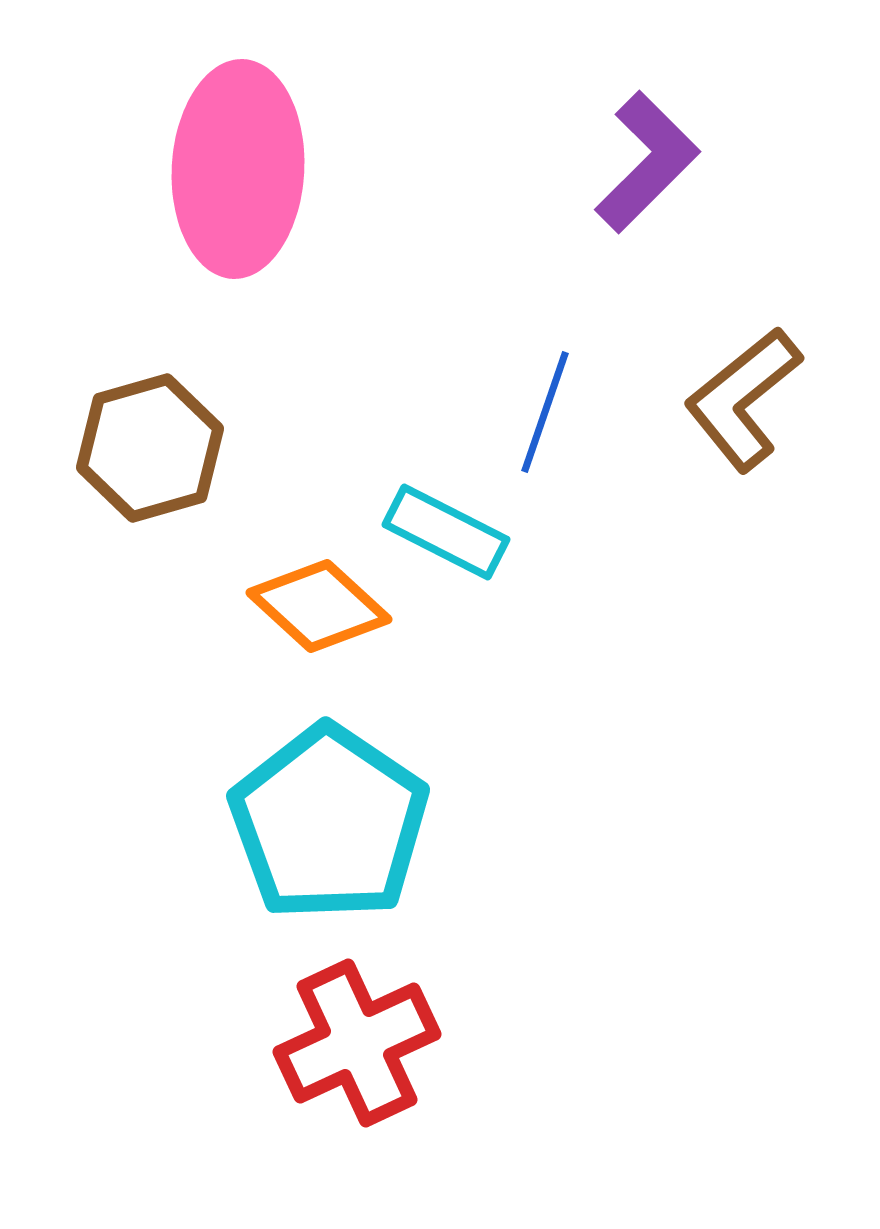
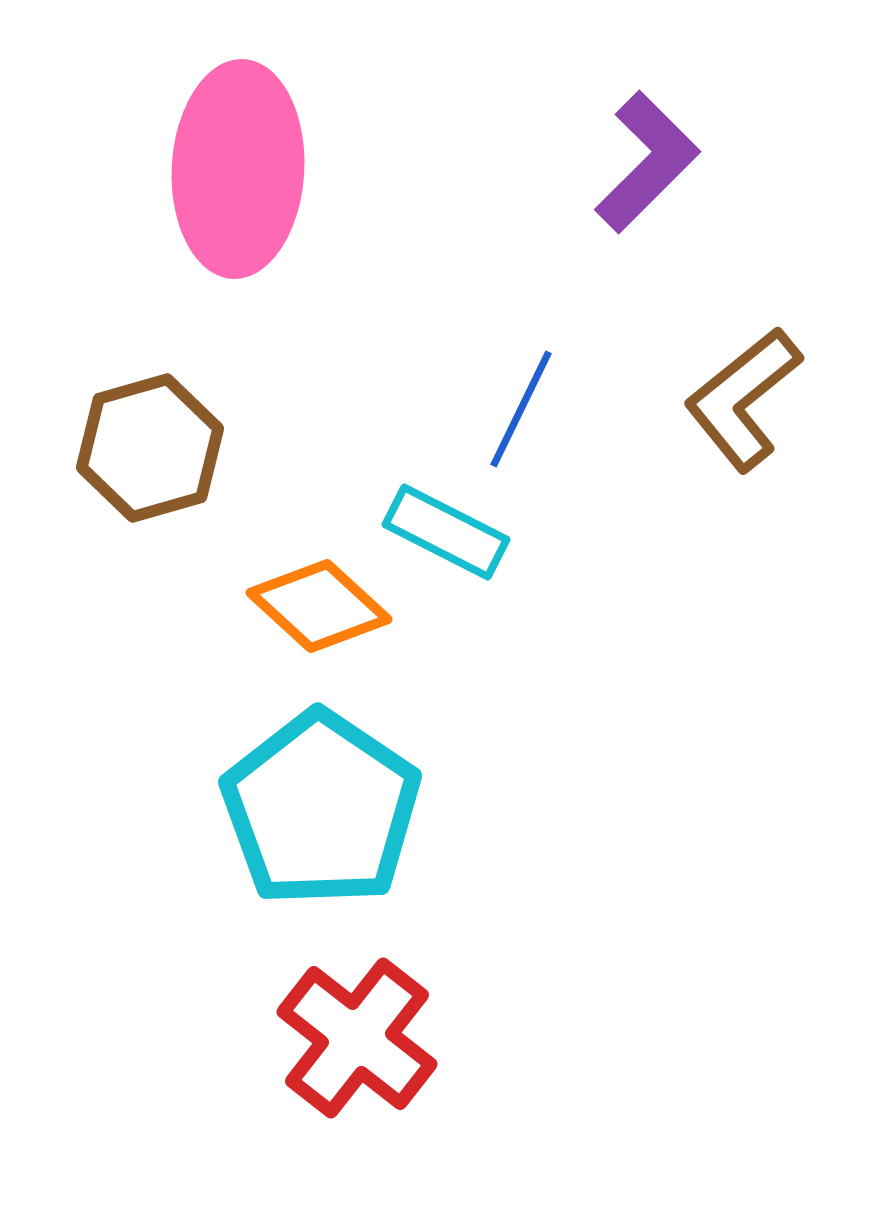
blue line: moved 24 px left, 3 px up; rotated 7 degrees clockwise
cyan pentagon: moved 8 px left, 14 px up
red cross: moved 5 px up; rotated 27 degrees counterclockwise
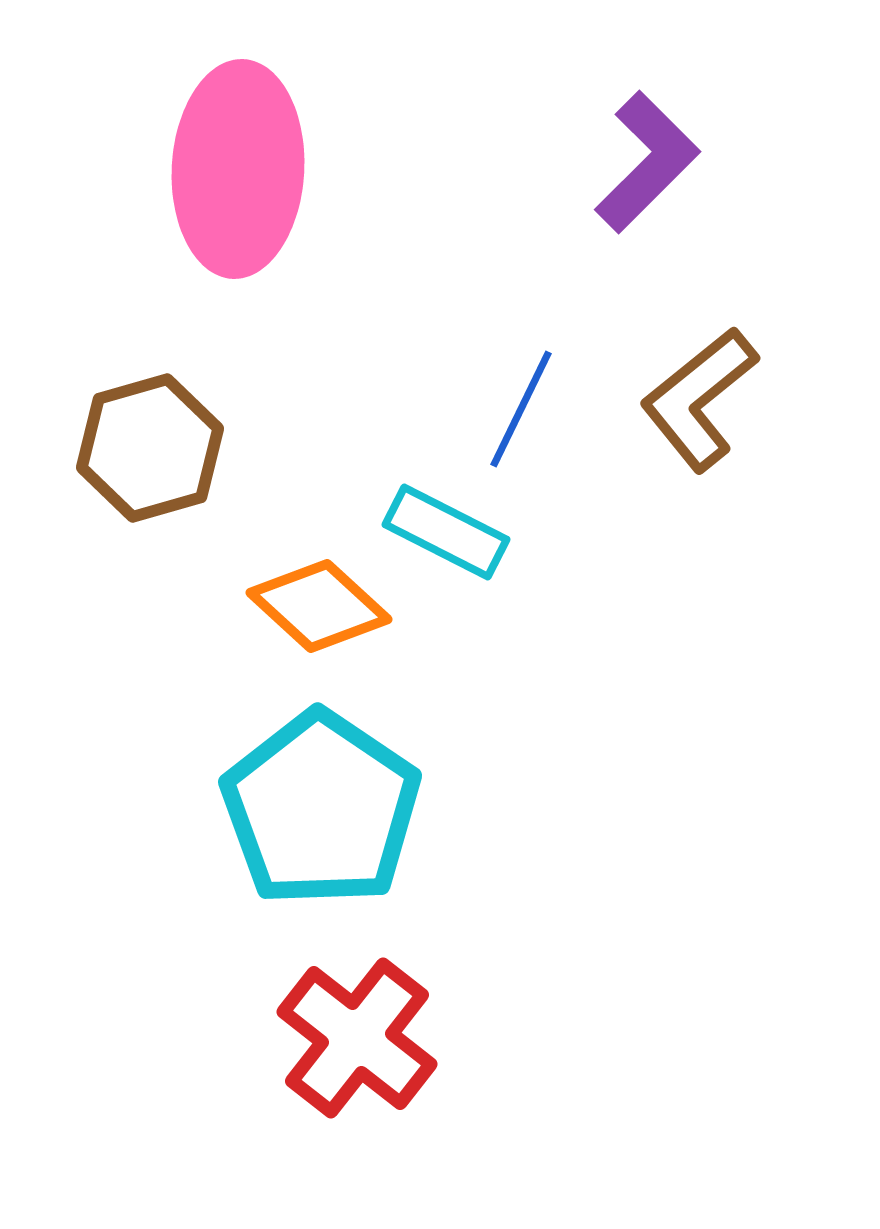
brown L-shape: moved 44 px left
